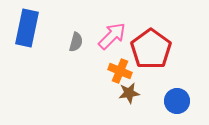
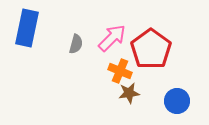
pink arrow: moved 2 px down
gray semicircle: moved 2 px down
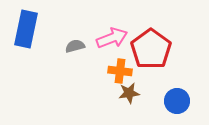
blue rectangle: moved 1 px left, 1 px down
pink arrow: rotated 24 degrees clockwise
gray semicircle: moved 1 px left, 2 px down; rotated 120 degrees counterclockwise
orange cross: rotated 15 degrees counterclockwise
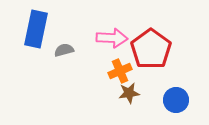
blue rectangle: moved 10 px right
pink arrow: rotated 24 degrees clockwise
gray semicircle: moved 11 px left, 4 px down
orange cross: rotated 30 degrees counterclockwise
blue circle: moved 1 px left, 1 px up
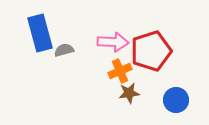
blue rectangle: moved 4 px right, 4 px down; rotated 27 degrees counterclockwise
pink arrow: moved 1 px right, 4 px down
red pentagon: moved 2 px down; rotated 18 degrees clockwise
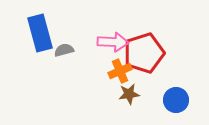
red pentagon: moved 7 px left, 2 px down
brown star: moved 1 px down
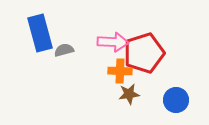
orange cross: rotated 25 degrees clockwise
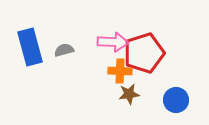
blue rectangle: moved 10 px left, 14 px down
